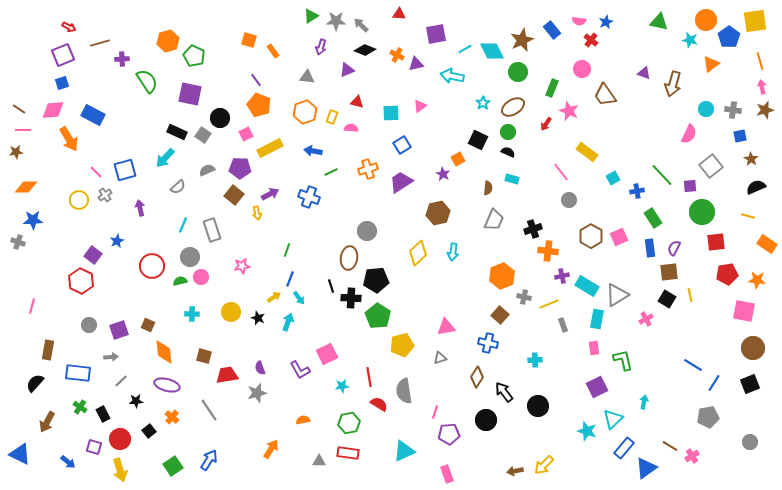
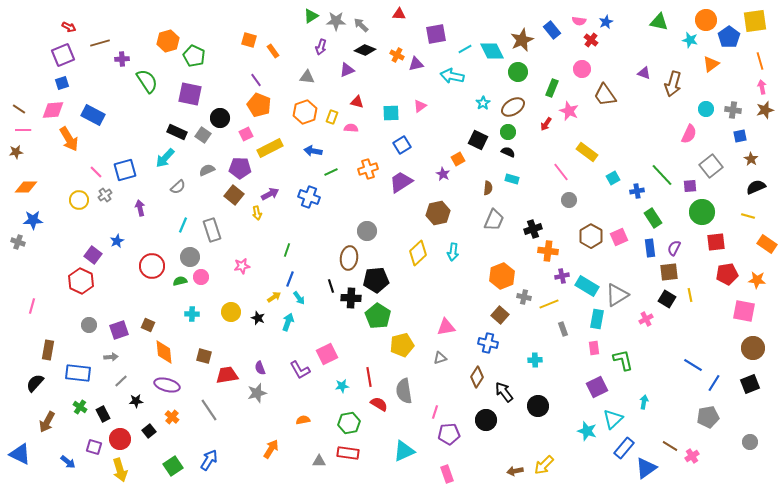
gray rectangle at (563, 325): moved 4 px down
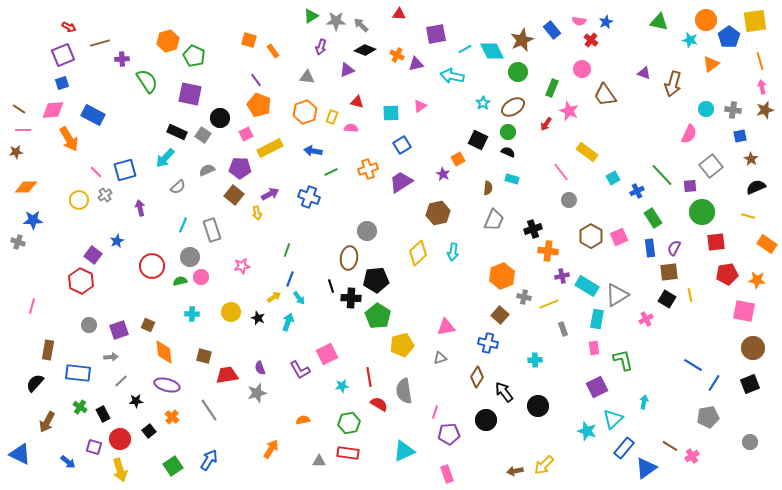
blue cross at (637, 191): rotated 16 degrees counterclockwise
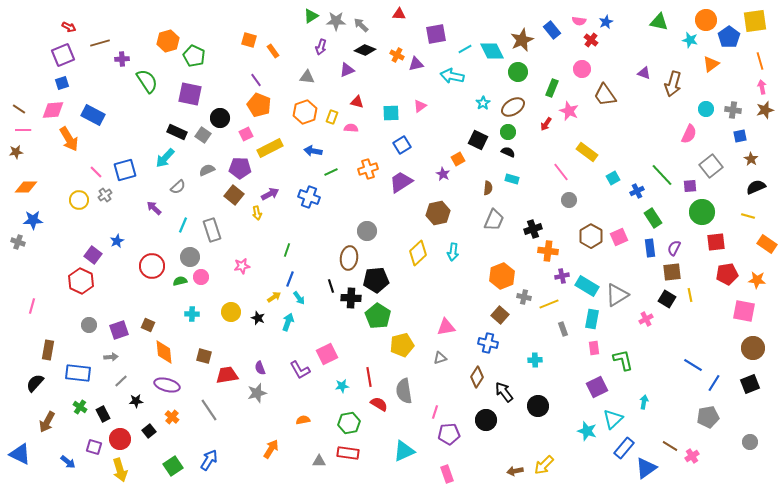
purple arrow at (140, 208): moved 14 px right; rotated 35 degrees counterclockwise
brown square at (669, 272): moved 3 px right
cyan rectangle at (597, 319): moved 5 px left
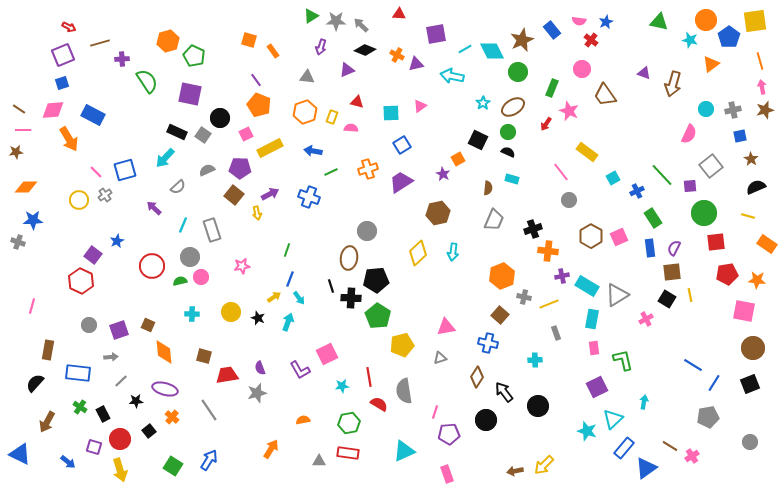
gray cross at (733, 110): rotated 21 degrees counterclockwise
green circle at (702, 212): moved 2 px right, 1 px down
gray rectangle at (563, 329): moved 7 px left, 4 px down
purple ellipse at (167, 385): moved 2 px left, 4 px down
green square at (173, 466): rotated 24 degrees counterclockwise
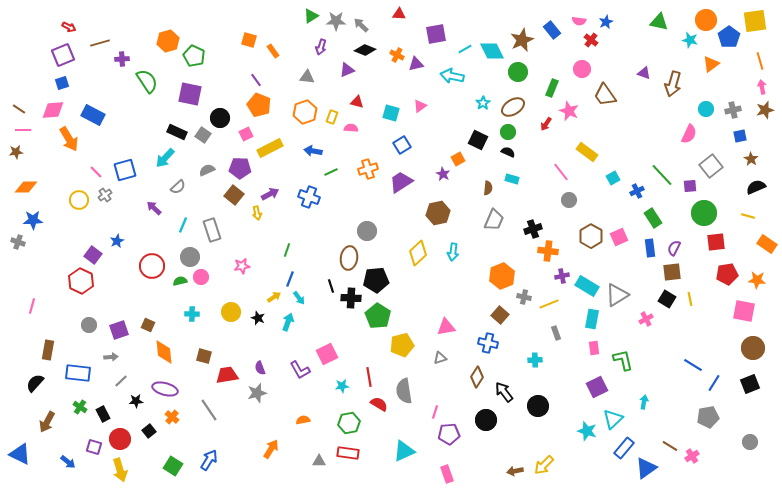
cyan square at (391, 113): rotated 18 degrees clockwise
yellow line at (690, 295): moved 4 px down
